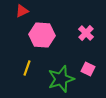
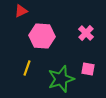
red triangle: moved 1 px left
pink hexagon: moved 1 px down
pink square: rotated 16 degrees counterclockwise
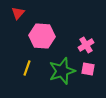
red triangle: moved 3 px left, 2 px down; rotated 24 degrees counterclockwise
pink cross: moved 12 px down; rotated 14 degrees clockwise
green star: moved 1 px right, 8 px up
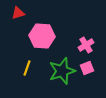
red triangle: rotated 32 degrees clockwise
pink square: moved 1 px left, 1 px up; rotated 32 degrees counterclockwise
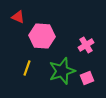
red triangle: moved 4 px down; rotated 40 degrees clockwise
pink square: moved 10 px down
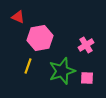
pink hexagon: moved 2 px left, 2 px down; rotated 15 degrees counterclockwise
yellow line: moved 1 px right, 2 px up
pink square: rotated 24 degrees clockwise
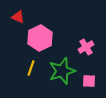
pink hexagon: rotated 15 degrees counterclockwise
pink cross: moved 2 px down
yellow line: moved 3 px right, 2 px down
pink square: moved 2 px right, 3 px down
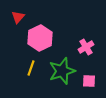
red triangle: rotated 48 degrees clockwise
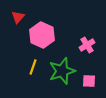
pink hexagon: moved 2 px right, 3 px up; rotated 10 degrees counterclockwise
pink cross: moved 1 px right, 2 px up
yellow line: moved 2 px right, 1 px up
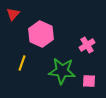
red triangle: moved 5 px left, 3 px up
pink hexagon: moved 1 px left, 1 px up
yellow line: moved 11 px left, 4 px up
green star: rotated 24 degrees clockwise
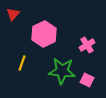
pink hexagon: moved 3 px right; rotated 10 degrees clockwise
pink square: moved 2 px left, 1 px up; rotated 24 degrees clockwise
